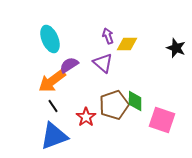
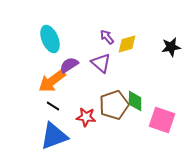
purple arrow: moved 1 px left, 1 px down; rotated 21 degrees counterclockwise
yellow diamond: rotated 15 degrees counterclockwise
black star: moved 5 px left, 1 px up; rotated 30 degrees counterclockwise
purple triangle: moved 2 px left
black line: rotated 24 degrees counterclockwise
red star: rotated 30 degrees counterclockwise
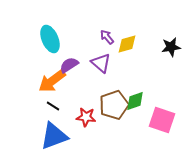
green diamond: rotated 70 degrees clockwise
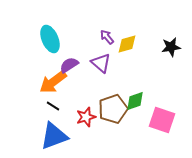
orange arrow: moved 1 px right, 1 px down
brown pentagon: moved 1 px left, 4 px down
red star: rotated 24 degrees counterclockwise
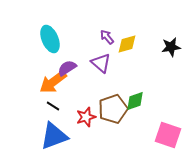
purple semicircle: moved 2 px left, 3 px down
pink square: moved 6 px right, 15 px down
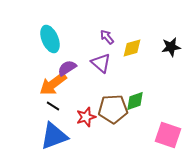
yellow diamond: moved 5 px right, 4 px down
orange arrow: moved 2 px down
brown pentagon: rotated 16 degrees clockwise
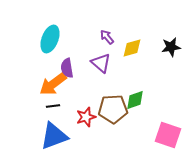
cyan ellipse: rotated 44 degrees clockwise
purple semicircle: rotated 66 degrees counterclockwise
green diamond: moved 1 px up
black line: rotated 40 degrees counterclockwise
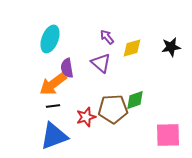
pink square: rotated 20 degrees counterclockwise
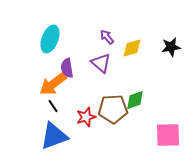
black line: rotated 64 degrees clockwise
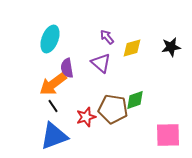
brown pentagon: rotated 12 degrees clockwise
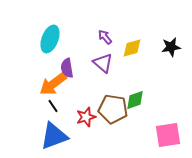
purple arrow: moved 2 px left
purple triangle: moved 2 px right
pink square: rotated 8 degrees counterclockwise
